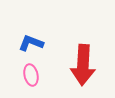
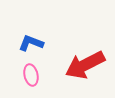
red arrow: moved 2 px right; rotated 60 degrees clockwise
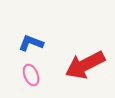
pink ellipse: rotated 10 degrees counterclockwise
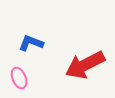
pink ellipse: moved 12 px left, 3 px down
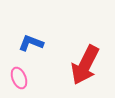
red arrow: rotated 36 degrees counterclockwise
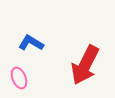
blue L-shape: rotated 10 degrees clockwise
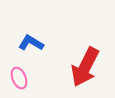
red arrow: moved 2 px down
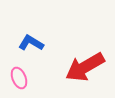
red arrow: rotated 33 degrees clockwise
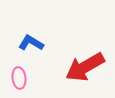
pink ellipse: rotated 15 degrees clockwise
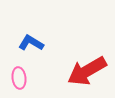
red arrow: moved 2 px right, 4 px down
